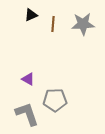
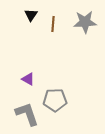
black triangle: rotated 32 degrees counterclockwise
gray star: moved 2 px right, 2 px up
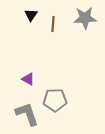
gray star: moved 4 px up
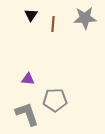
purple triangle: rotated 24 degrees counterclockwise
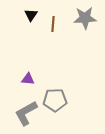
gray L-shape: moved 1 px left, 1 px up; rotated 100 degrees counterclockwise
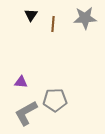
purple triangle: moved 7 px left, 3 px down
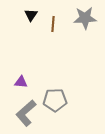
gray L-shape: rotated 12 degrees counterclockwise
